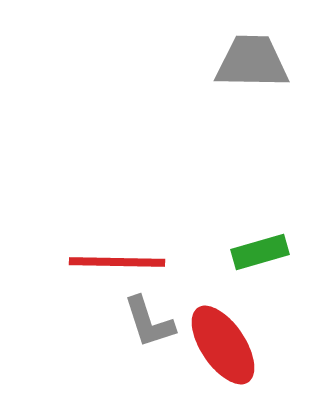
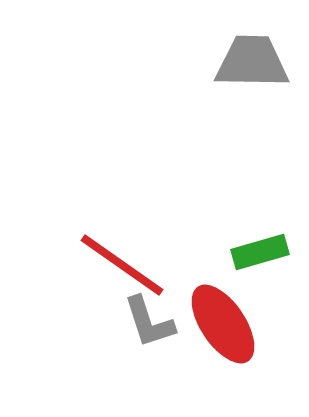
red line: moved 5 px right, 3 px down; rotated 34 degrees clockwise
red ellipse: moved 21 px up
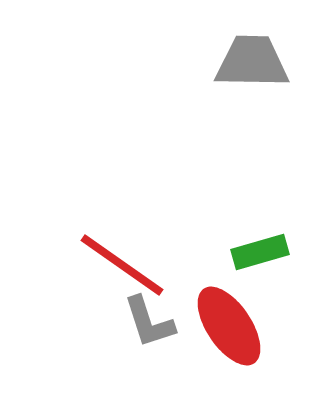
red ellipse: moved 6 px right, 2 px down
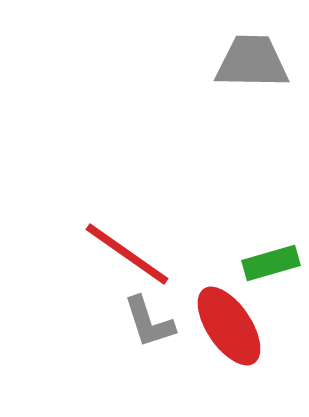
green rectangle: moved 11 px right, 11 px down
red line: moved 5 px right, 11 px up
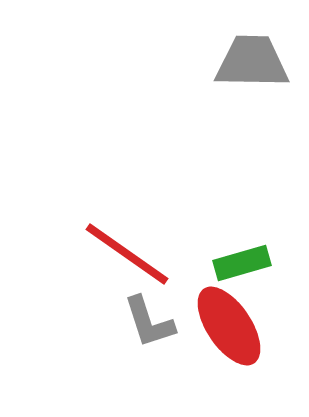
green rectangle: moved 29 px left
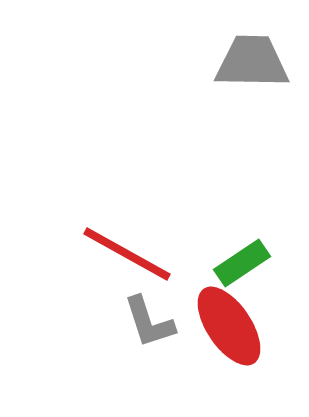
red line: rotated 6 degrees counterclockwise
green rectangle: rotated 18 degrees counterclockwise
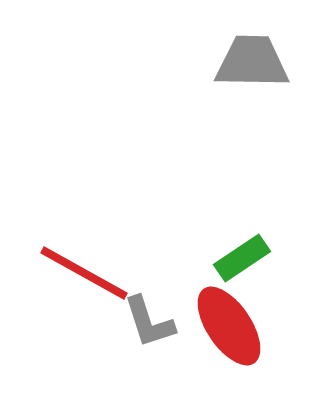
red line: moved 43 px left, 19 px down
green rectangle: moved 5 px up
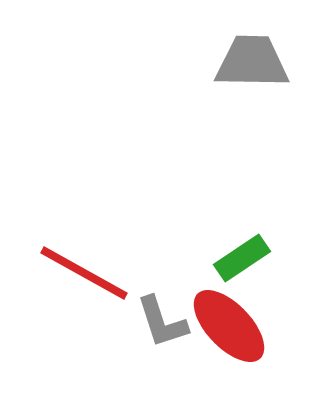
gray L-shape: moved 13 px right
red ellipse: rotated 10 degrees counterclockwise
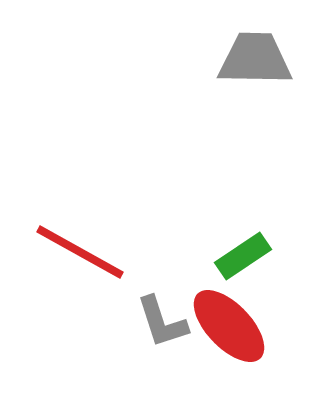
gray trapezoid: moved 3 px right, 3 px up
green rectangle: moved 1 px right, 2 px up
red line: moved 4 px left, 21 px up
